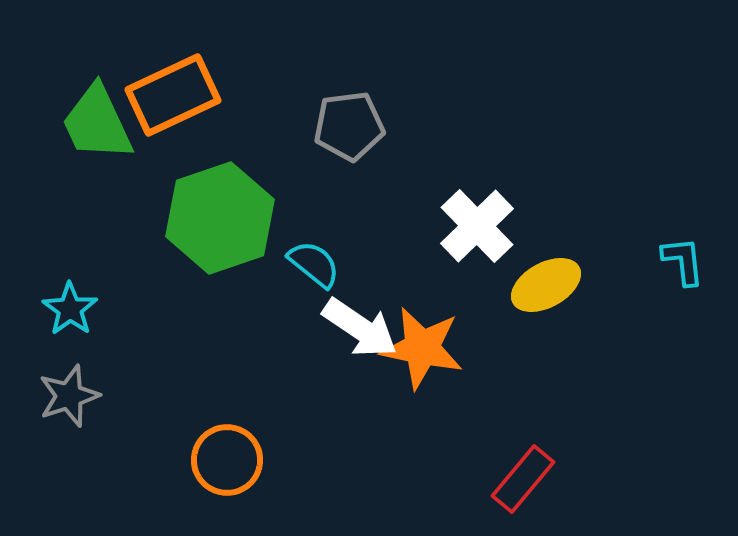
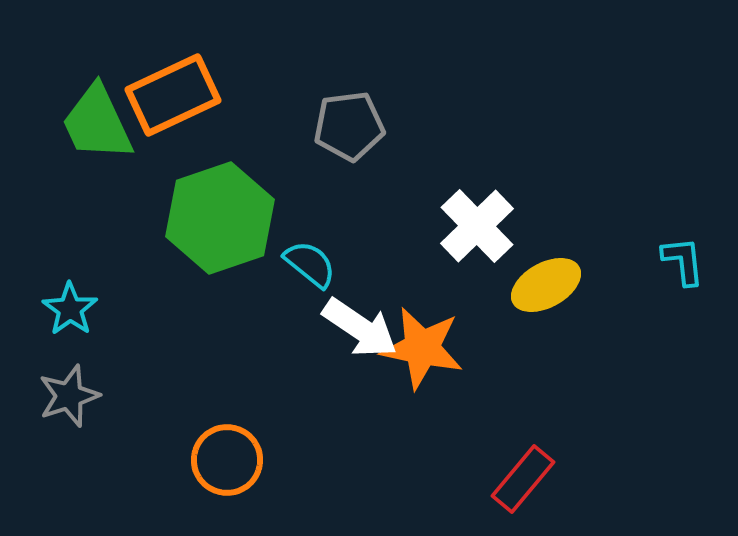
cyan semicircle: moved 4 px left
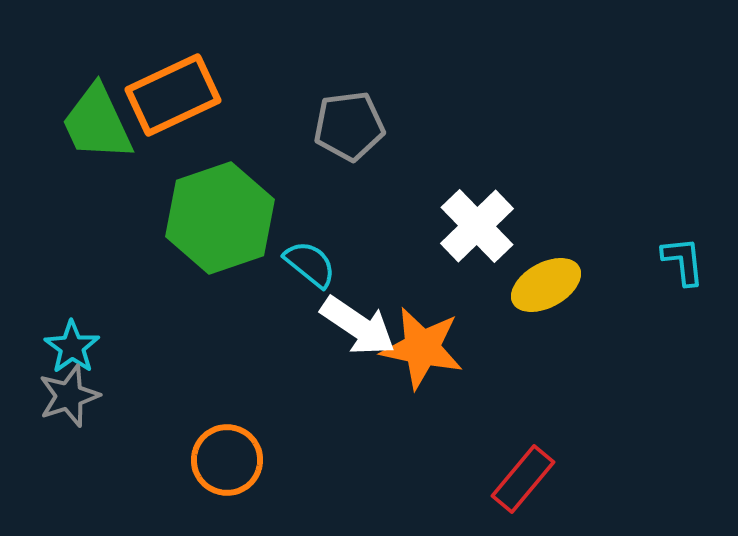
cyan star: moved 2 px right, 38 px down
white arrow: moved 2 px left, 2 px up
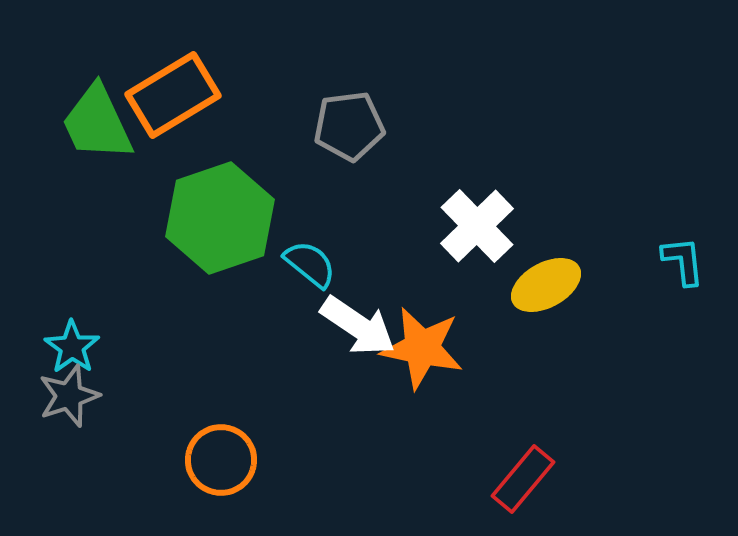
orange rectangle: rotated 6 degrees counterclockwise
orange circle: moved 6 px left
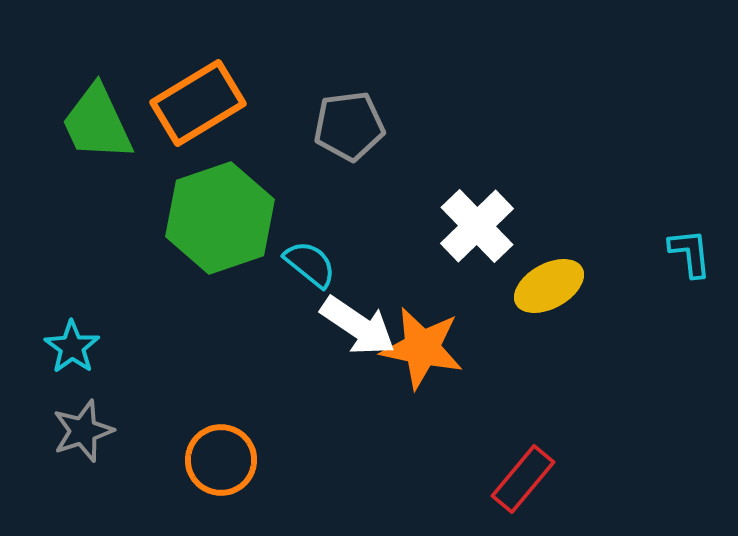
orange rectangle: moved 25 px right, 8 px down
cyan L-shape: moved 7 px right, 8 px up
yellow ellipse: moved 3 px right, 1 px down
gray star: moved 14 px right, 35 px down
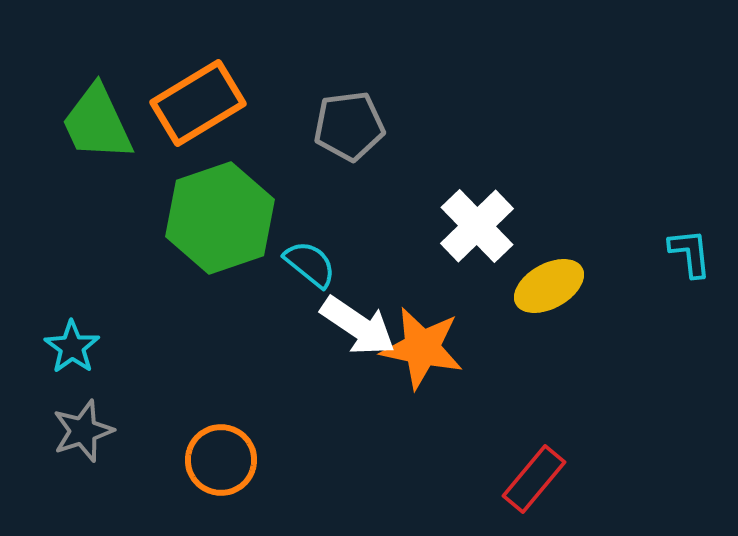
red rectangle: moved 11 px right
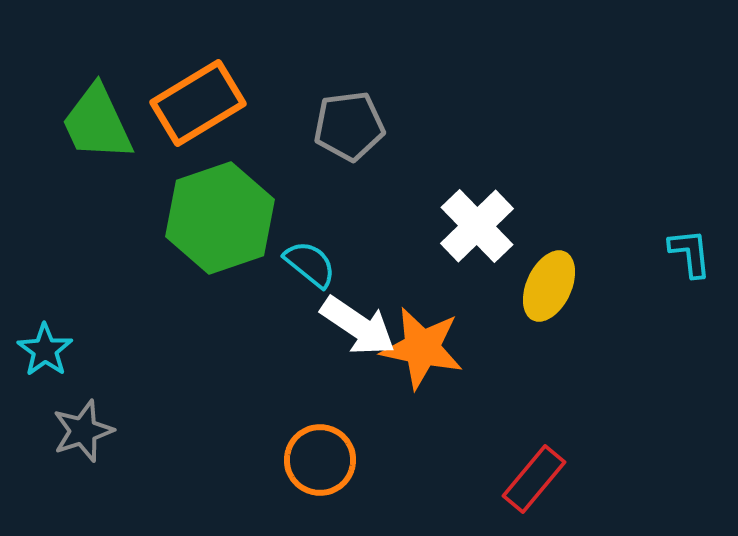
yellow ellipse: rotated 36 degrees counterclockwise
cyan star: moved 27 px left, 3 px down
orange circle: moved 99 px right
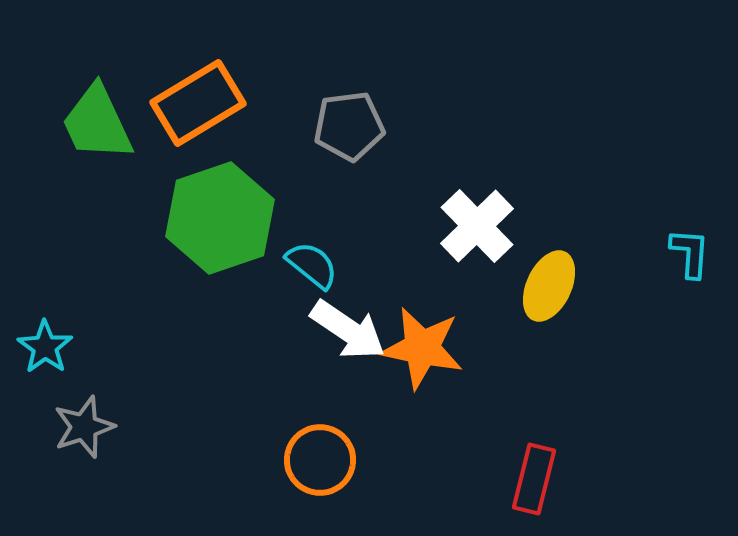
cyan L-shape: rotated 10 degrees clockwise
cyan semicircle: moved 2 px right, 1 px down
white arrow: moved 10 px left, 4 px down
cyan star: moved 3 px up
gray star: moved 1 px right, 4 px up
red rectangle: rotated 26 degrees counterclockwise
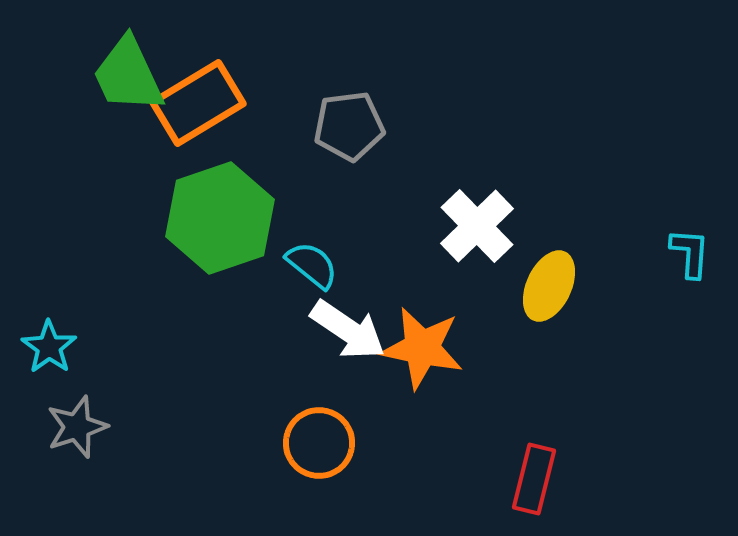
green trapezoid: moved 31 px right, 48 px up
cyan star: moved 4 px right
gray star: moved 7 px left
orange circle: moved 1 px left, 17 px up
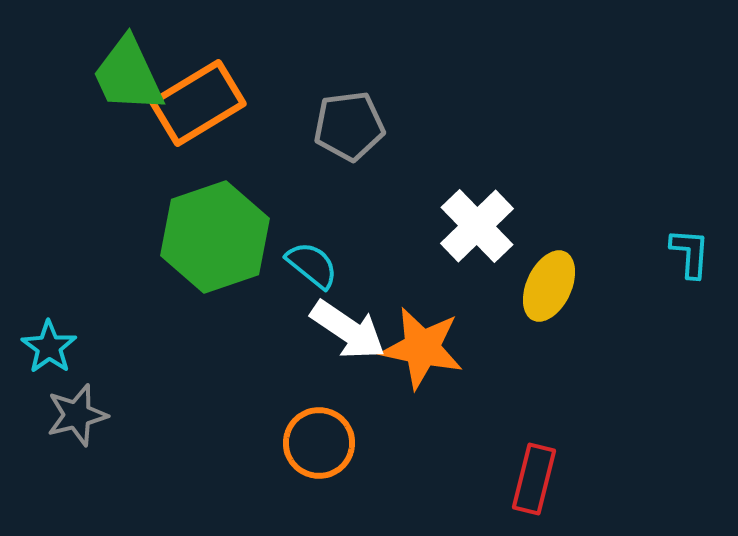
green hexagon: moved 5 px left, 19 px down
gray star: moved 12 px up; rotated 4 degrees clockwise
